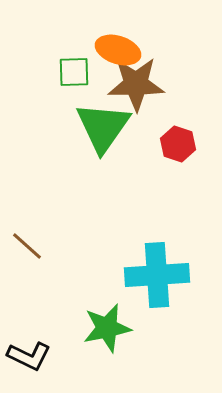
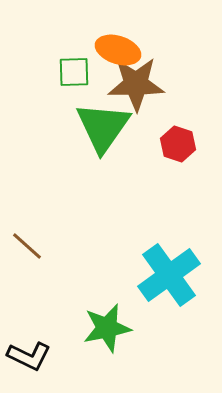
cyan cross: moved 12 px right; rotated 32 degrees counterclockwise
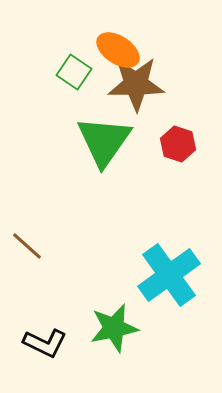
orange ellipse: rotated 15 degrees clockwise
green square: rotated 36 degrees clockwise
green triangle: moved 1 px right, 14 px down
green star: moved 7 px right
black L-shape: moved 16 px right, 13 px up
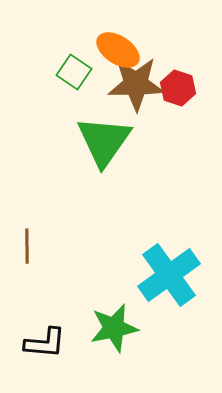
red hexagon: moved 56 px up
brown line: rotated 48 degrees clockwise
black L-shape: rotated 21 degrees counterclockwise
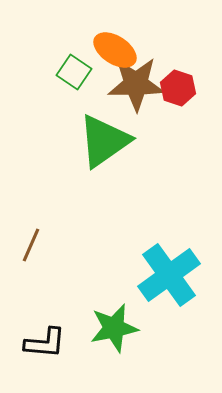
orange ellipse: moved 3 px left
green triangle: rotated 20 degrees clockwise
brown line: moved 4 px right, 1 px up; rotated 24 degrees clockwise
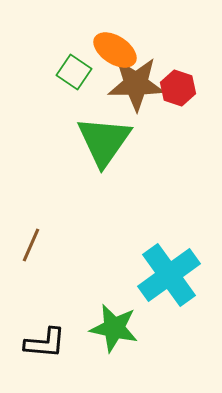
green triangle: rotated 20 degrees counterclockwise
green star: rotated 24 degrees clockwise
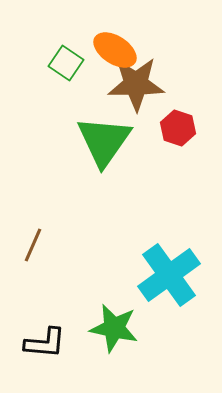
green square: moved 8 px left, 9 px up
red hexagon: moved 40 px down
brown line: moved 2 px right
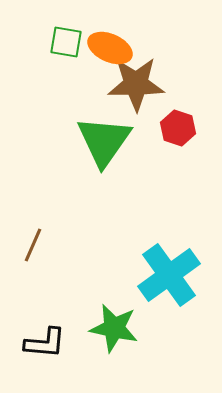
orange ellipse: moved 5 px left, 2 px up; rotated 9 degrees counterclockwise
green square: moved 21 px up; rotated 24 degrees counterclockwise
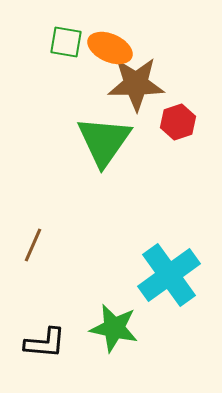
red hexagon: moved 6 px up; rotated 24 degrees clockwise
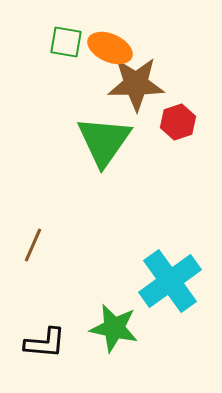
cyan cross: moved 1 px right, 6 px down
